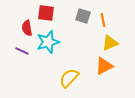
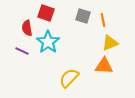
red square: rotated 12 degrees clockwise
cyan star: rotated 20 degrees counterclockwise
orange triangle: rotated 30 degrees clockwise
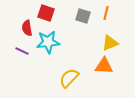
orange line: moved 3 px right, 7 px up; rotated 24 degrees clockwise
cyan star: rotated 30 degrees clockwise
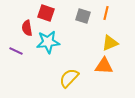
purple line: moved 6 px left
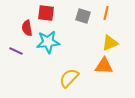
red square: rotated 12 degrees counterclockwise
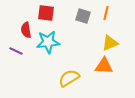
red semicircle: moved 1 px left, 2 px down
yellow semicircle: rotated 15 degrees clockwise
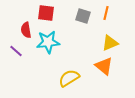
purple line: rotated 16 degrees clockwise
orange triangle: rotated 36 degrees clockwise
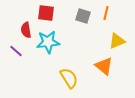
yellow triangle: moved 7 px right, 2 px up
yellow semicircle: rotated 90 degrees clockwise
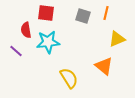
yellow triangle: moved 2 px up
